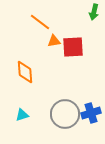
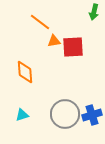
blue cross: moved 1 px right, 2 px down
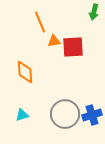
orange line: rotated 30 degrees clockwise
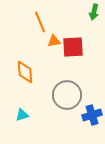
gray circle: moved 2 px right, 19 px up
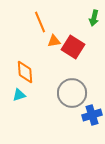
green arrow: moved 6 px down
red square: rotated 35 degrees clockwise
gray circle: moved 5 px right, 2 px up
cyan triangle: moved 3 px left, 20 px up
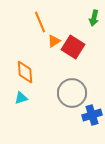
orange triangle: rotated 24 degrees counterclockwise
cyan triangle: moved 2 px right, 3 px down
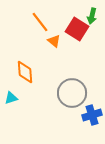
green arrow: moved 2 px left, 2 px up
orange line: rotated 15 degrees counterclockwise
orange triangle: rotated 48 degrees counterclockwise
red square: moved 4 px right, 18 px up
cyan triangle: moved 10 px left
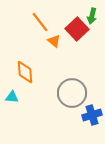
red square: rotated 15 degrees clockwise
cyan triangle: moved 1 px right, 1 px up; rotated 24 degrees clockwise
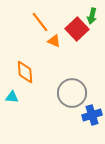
orange triangle: rotated 16 degrees counterclockwise
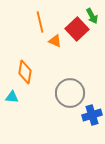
green arrow: rotated 42 degrees counterclockwise
orange line: rotated 25 degrees clockwise
orange triangle: moved 1 px right
orange diamond: rotated 15 degrees clockwise
gray circle: moved 2 px left
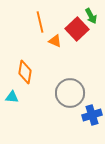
green arrow: moved 1 px left
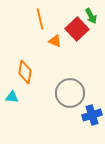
orange line: moved 3 px up
